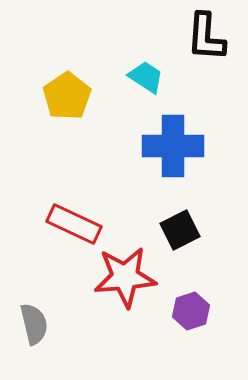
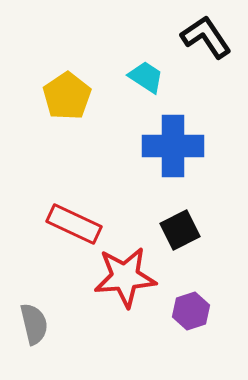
black L-shape: rotated 142 degrees clockwise
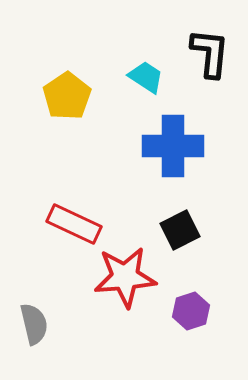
black L-shape: moved 4 px right, 16 px down; rotated 40 degrees clockwise
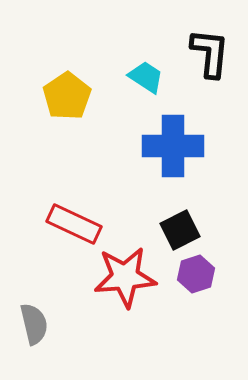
purple hexagon: moved 5 px right, 37 px up
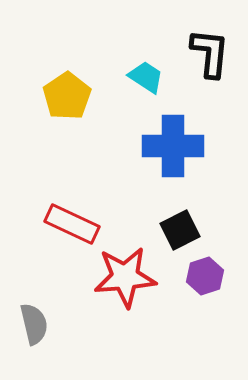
red rectangle: moved 2 px left
purple hexagon: moved 9 px right, 2 px down
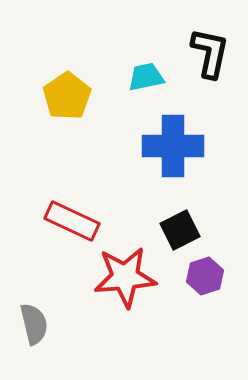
black L-shape: rotated 6 degrees clockwise
cyan trapezoid: rotated 45 degrees counterclockwise
red rectangle: moved 3 px up
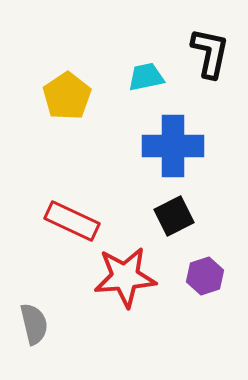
black square: moved 6 px left, 14 px up
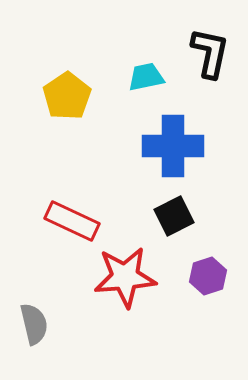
purple hexagon: moved 3 px right
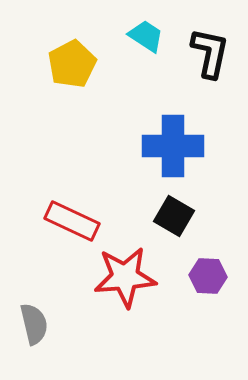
cyan trapezoid: moved 41 px up; rotated 45 degrees clockwise
yellow pentagon: moved 5 px right, 32 px up; rotated 6 degrees clockwise
black square: rotated 33 degrees counterclockwise
purple hexagon: rotated 21 degrees clockwise
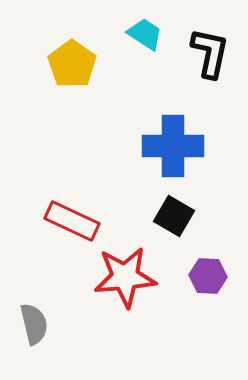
cyan trapezoid: moved 1 px left, 2 px up
yellow pentagon: rotated 9 degrees counterclockwise
